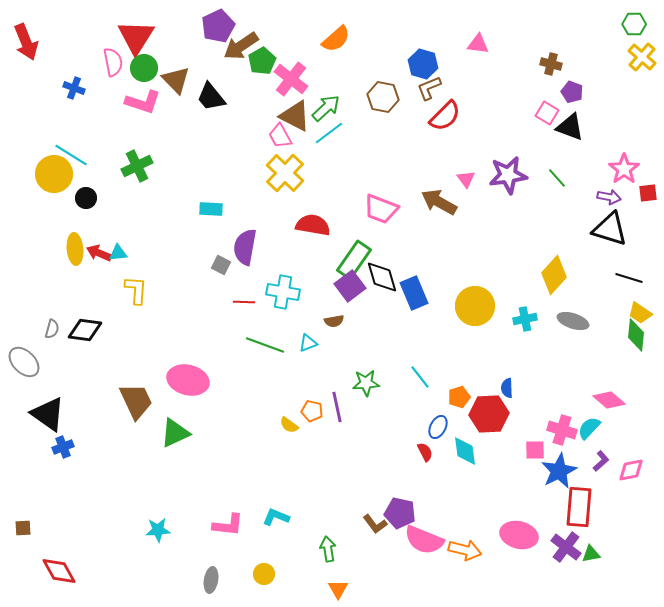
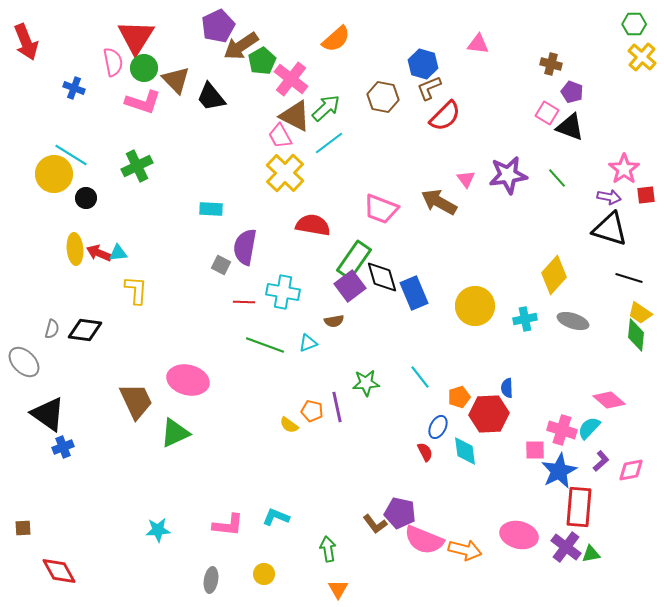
cyan line at (329, 133): moved 10 px down
red square at (648, 193): moved 2 px left, 2 px down
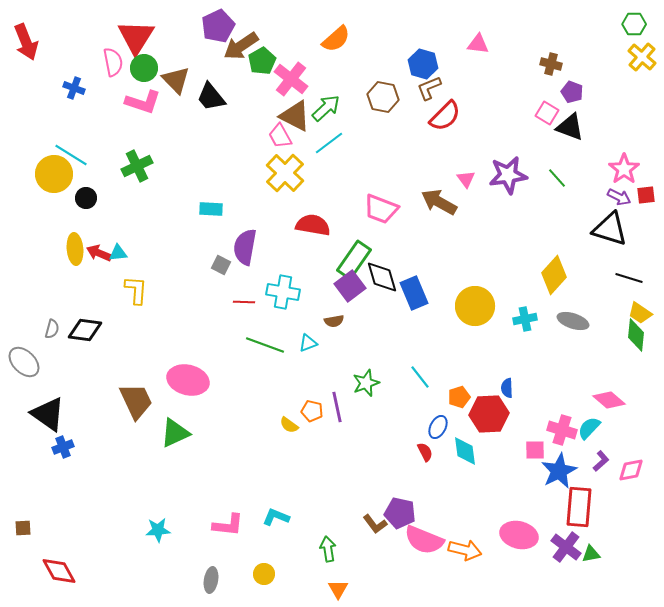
purple arrow at (609, 197): moved 10 px right; rotated 15 degrees clockwise
green star at (366, 383): rotated 16 degrees counterclockwise
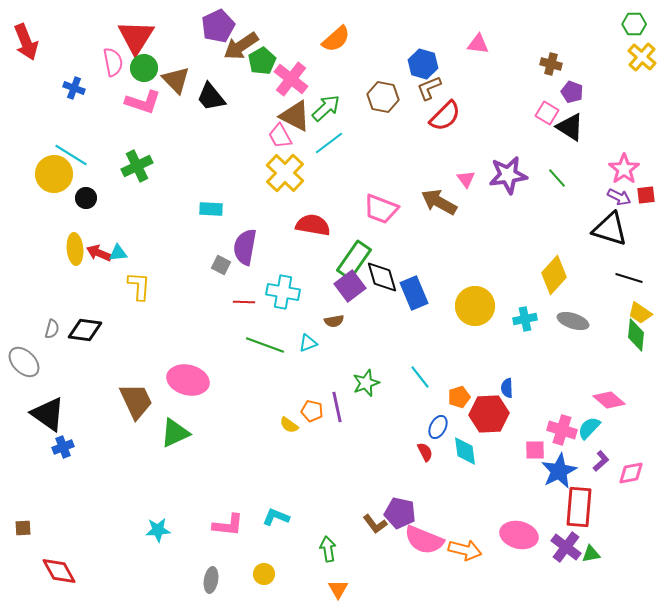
black triangle at (570, 127): rotated 12 degrees clockwise
yellow L-shape at (136, 290): moved 3 px right, 4 px up
pink diamond at (631, 470): moved 3 px down
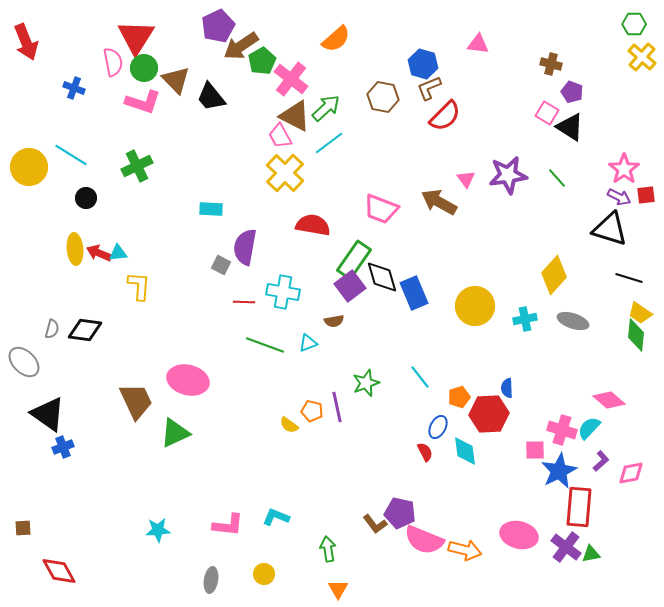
yellow circle at (54, 174): moved 25 px left, 7 px up
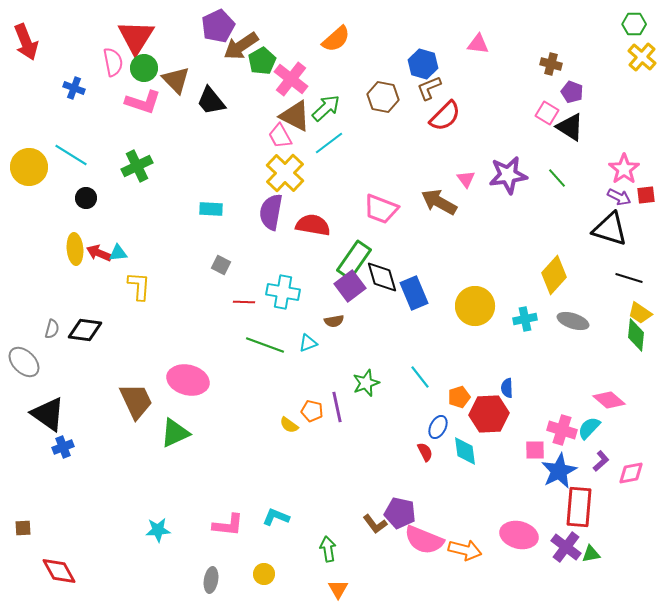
black trapezoid at (211, 97): moved 4 px down
purple semicircle at (245, 247): moved 26 px right, 35 px up
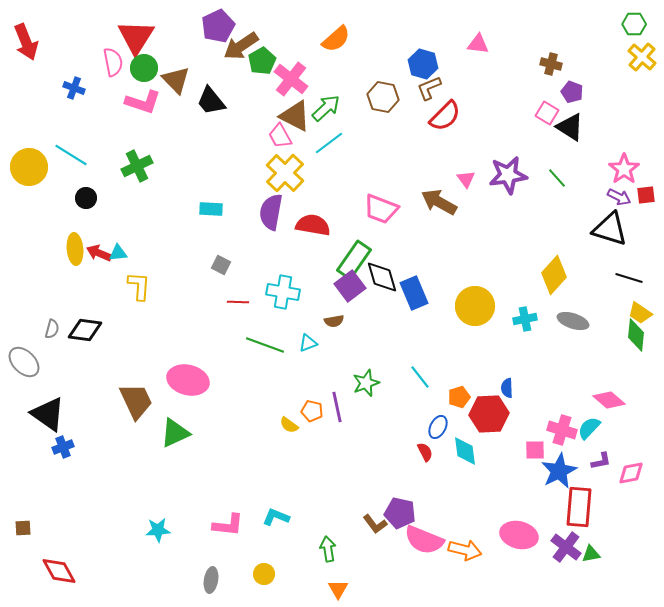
red line at (244, 302): moved 6 px left
purple L-shape at (601, 461): rotated 30 degrees clockwise
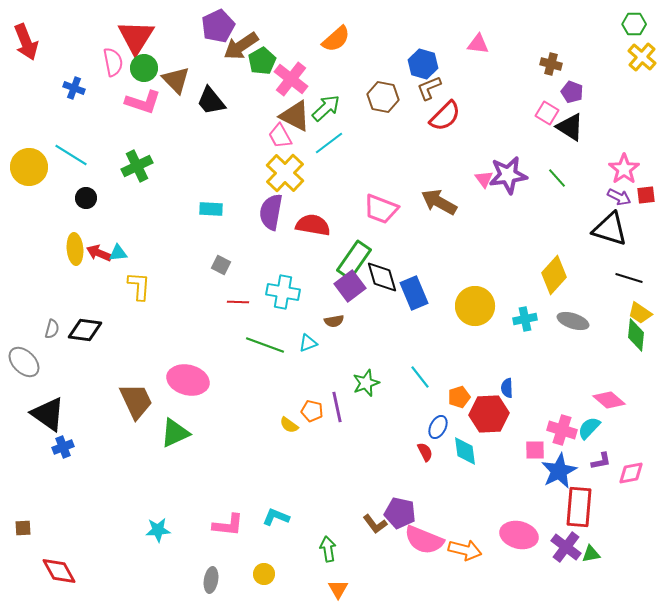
pink triangle at (466, 179): moved 18 px right
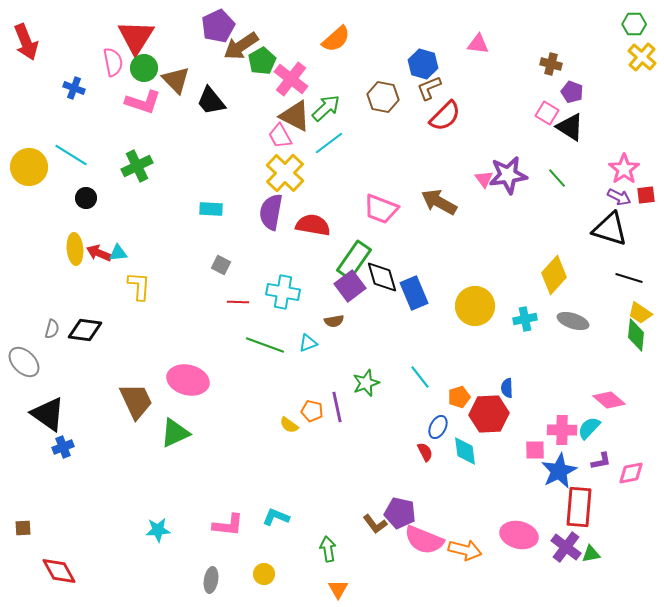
pink cross at (562, 430): rotated 16 degrees counterclockwise
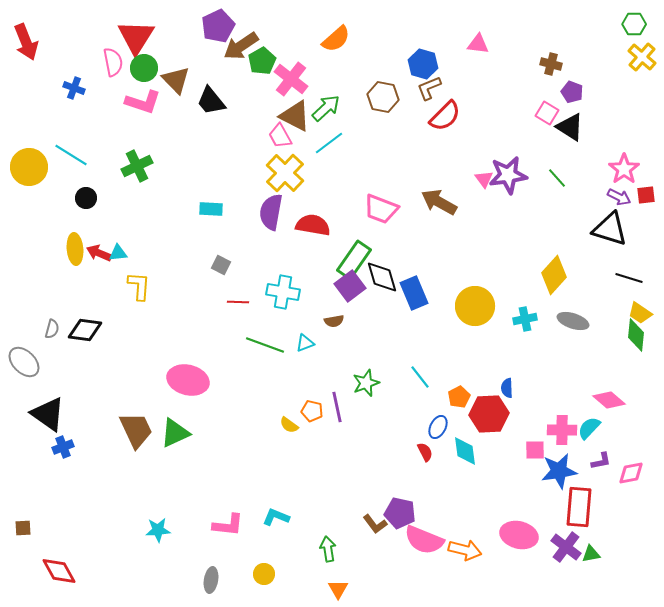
cyan triangle at (308, 343): moved 3 px left
orange pentagon at (459, 397): rotated 10 degrees counterclockwise
brown trapezoid at (136, 401): moved 29 px down
blue star at (559, 471): rotated 18 degrees clockwise
